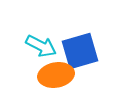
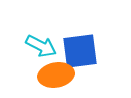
blue square: rotated 9 degrees clockwise
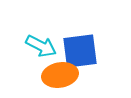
orange ellipse: moved 4 px right
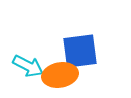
cyan arrow: moved 13 px left, 20 px down
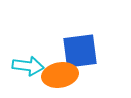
cyan arrow: rotated 20 degrees counterclockwise
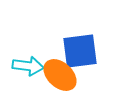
orange ellipse: rotated 52 degrees clockwise
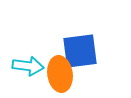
orange ellipse: moved 1 px up; rotated 40 degrees clockwise
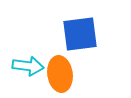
blue square: moved 17 px up
